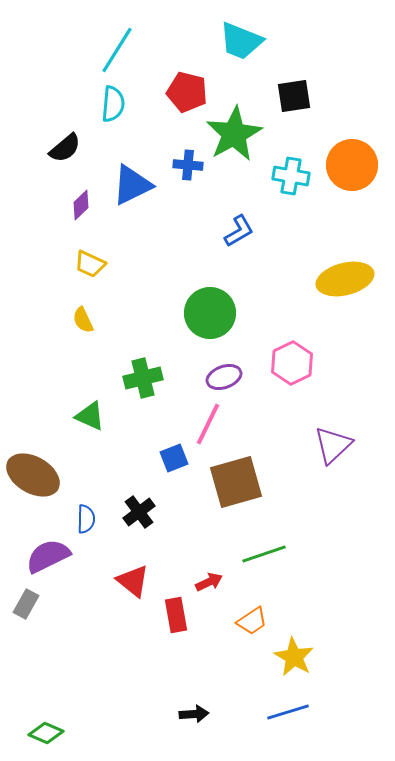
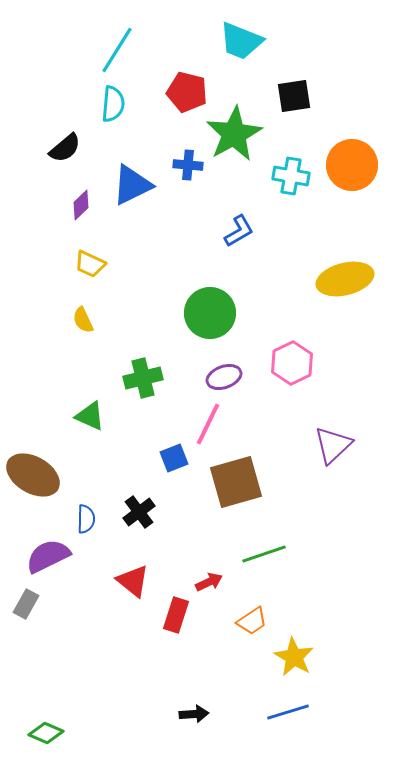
red rectangle: rotated 28 degrees clockwise
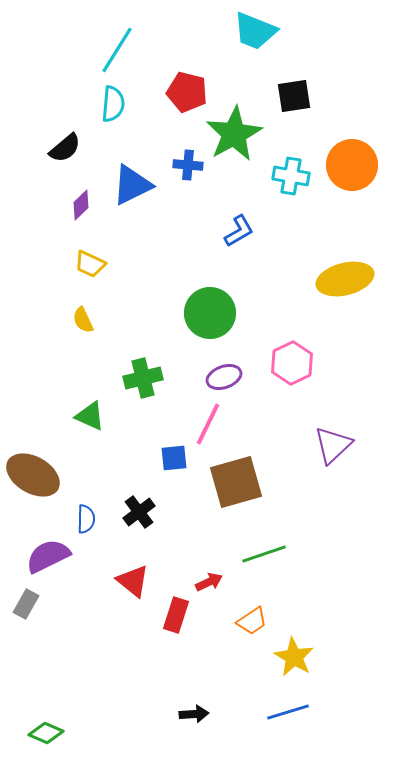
cyan trapezoid: moved 14 px right, 10 px up
blue square: rotated 16 degrees clockwise
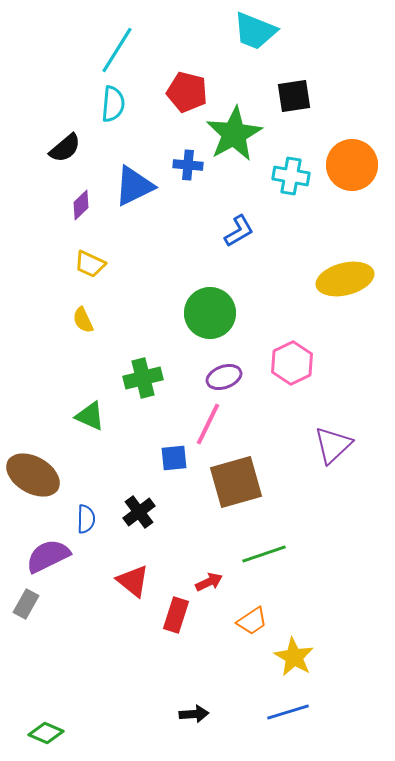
blue triangle: moved 2 px right, 1 px down
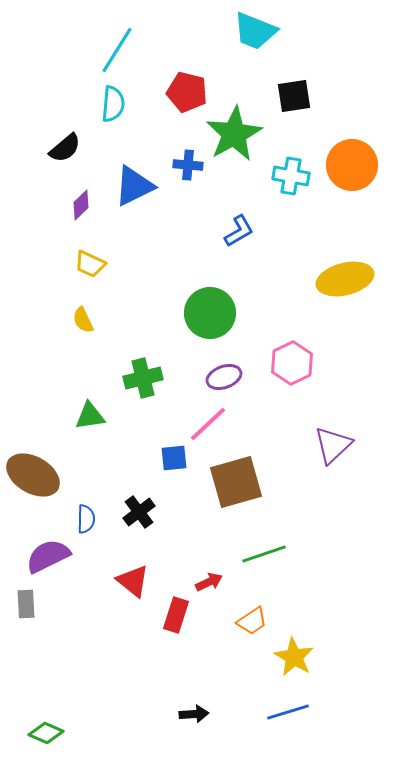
green triangle: rotated 32 degrees counterclockwise
pink line: rotated 21 degrees clockwise
gray rectangle: rotated 32 degrees counterclockwise
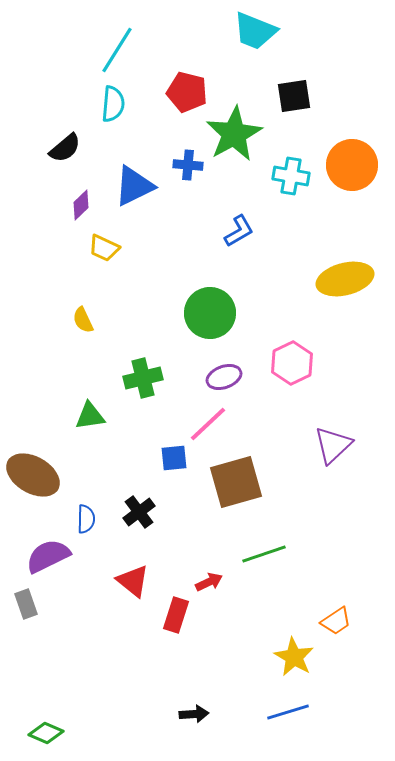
yellow trapezoid: moved 14 px right, 16 px up
gray rectangle: rotated 16 degrees counterclockwise
orange trapezoid: moved 84 px right
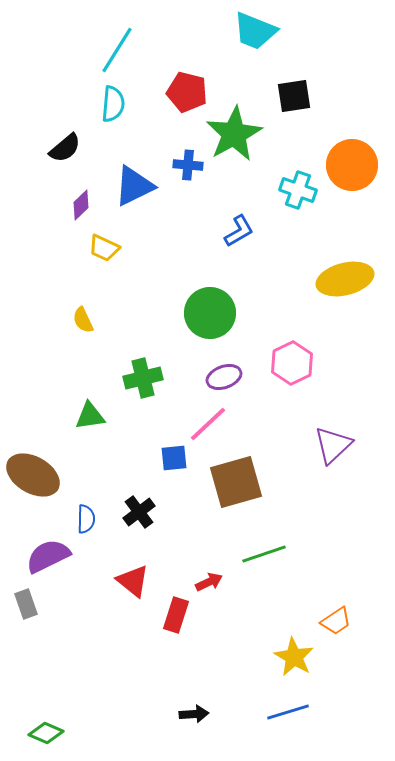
cyan cross: moved 7 px right, 14 px down; rotated 9 degrees clockwise
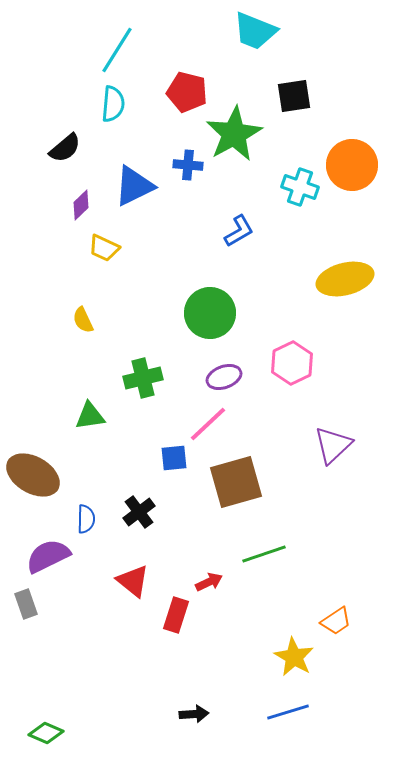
cyan cross: moved 2 px right, 3 px up
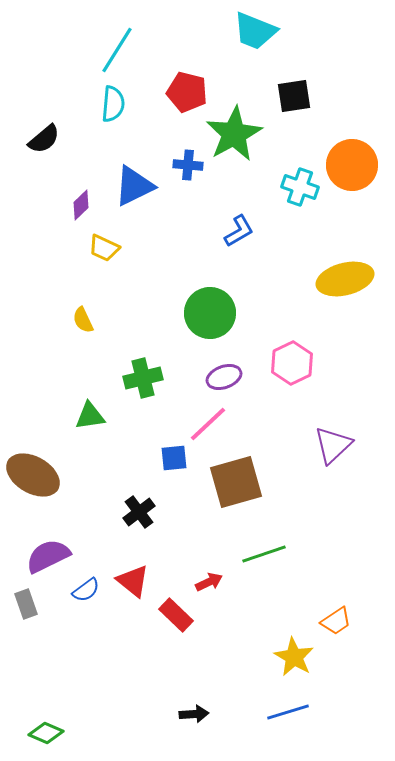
black semicircle: moved 21 px left, 9 px up
blue semicircle: moved 71 px down; rotated 52 degrees clockwise
red rectangle: rotated 64 degrees counterclockwise
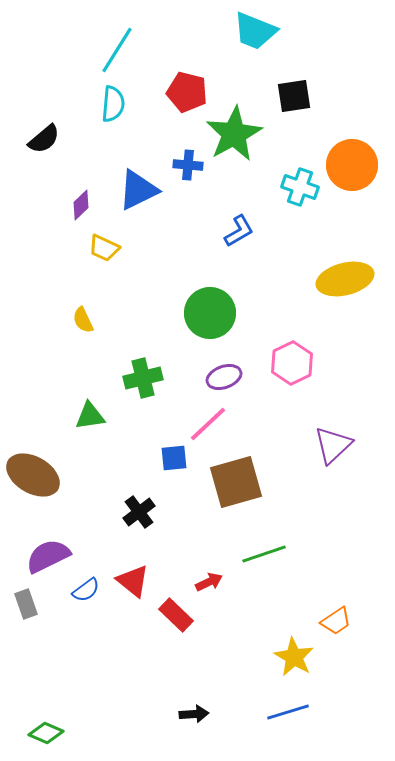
blue triangle: moved 4 px right, 4 px down
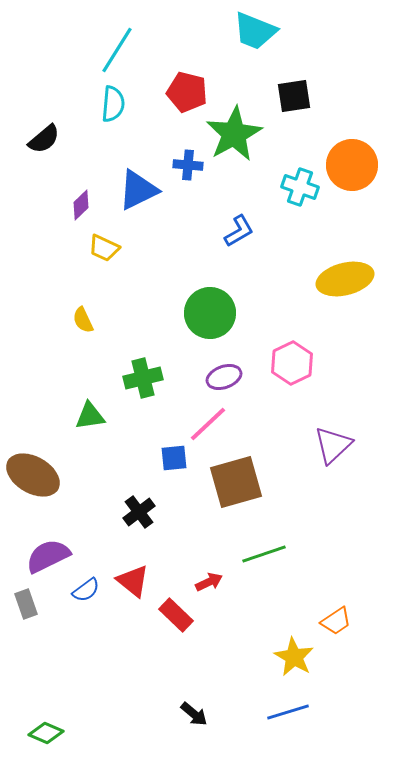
black arrow: rotated 44 degrees clockwise
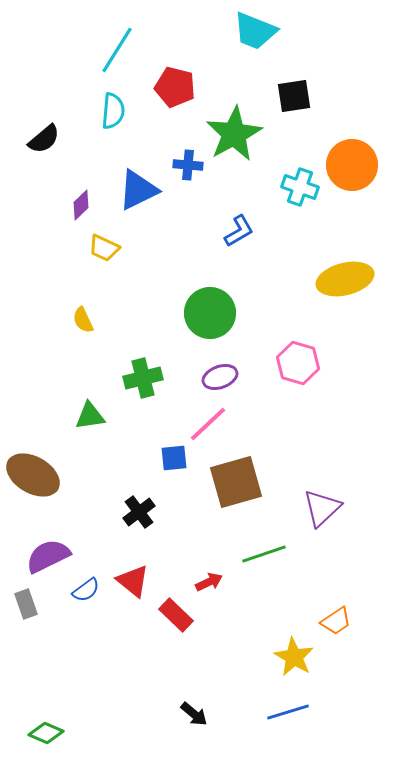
red pentagon: moved 12 px left, 5 px up
cyan semicircle: moved 7 px down
pink hexagon: moved 6 px right; rotated 18 degrees counterclockwise
purple ellipse: moved 4 px left
purple triangle: moved 11 px left, 63 px down
